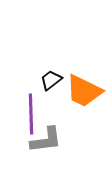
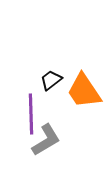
orange trapezoid: rotated 30 degrees clockwise
gray L-shape: rotated 24 degrees counterclockwise
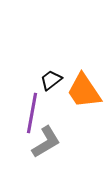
purple line: moved 1 px right, 1 px up; rotated 12 degrees clockwise
gray L-shape: moved 2 px down
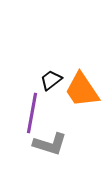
orange trapezoid: moved 2 px left, 1 px up
gray L-shape: moved 4 px right, 2 px down; rotated 48 degrees clockwise
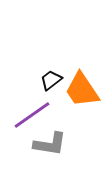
purple line: moved 2 px down; rotated 45 degrees clockwise
gray L-shape: rotated 8 degrees counterclockwise
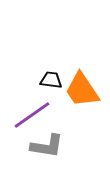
black trapezoid: rotated 45 degrees clockwise
gray L-shape: moved 3 px left, 2 px down
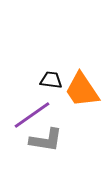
gray L-shape: moved 1 px left, 6 px up
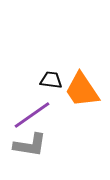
gray L-shape: moved 16 px left, 5 px down
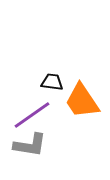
black trapezoid: moved 1 px right, 2 px down
orange trapezoid: moved 11 px down
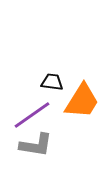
orange trapezoid: rotated 114 degrees counterclockwise
gray L-shape: moved 6 px right
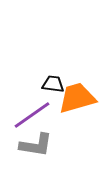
black trapezoid: moved 1 px right, 2 px down
orange trapezoid: moved 5 px left, 3 px up; rotated 138 degrees counterclockwise
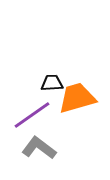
black trapezoid: moved 1 px left, 1 px up; rotated 10 degrees counterclockwise
gray L-shape: moved 3 px right, 3 px down; rotated 152 degrees counterclockwise
